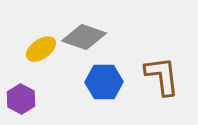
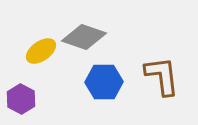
yellow ellipse: moved 2 px down
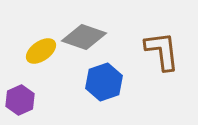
brown L-shape: moved 25 px up
blue hexagon: rotated 18 degrees counterclockwise
purple hexagon: moved 1 px left, 1 px down; rotated 8 degrees clockwise
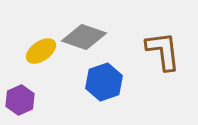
brown L-shape: moved 1 px right
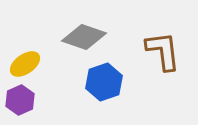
yellow ellipse: moved 16 px left, 13 px down
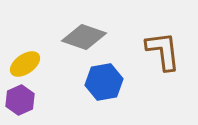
blue hexagon: rotated 9 degrees clockwise
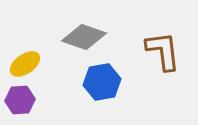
blue hexagon: moved 2 px left
purple hexagon: rotated 20 degrees clockwise
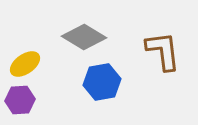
gray diamond: rotated 12 degrees clockwise
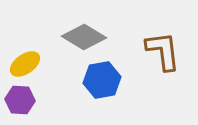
blue hexagon: moved 2 px up
purple hexagon: rotated 8 degrees clockwise
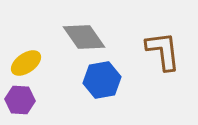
gray diamond: rotated 24 degrees clockwise
yellow ellipse: moved 1 px right, 1 px up
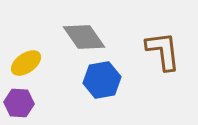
purple hexagon: moved 1 px left, 3 px down
